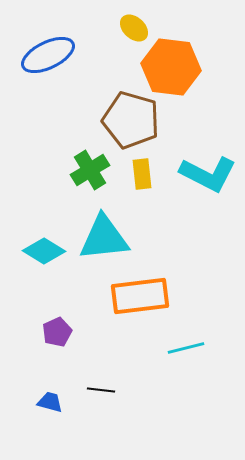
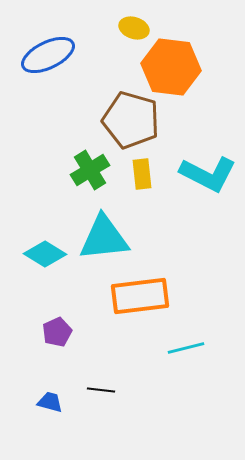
yellow ellipse: rotated 24 degrees counterclockwise
cyan diamond: moved 1 px right, 3 px down
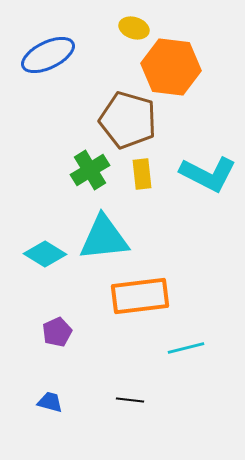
brown pentagon: moved 3 px left
black line: moved 29 px right, 10 px down
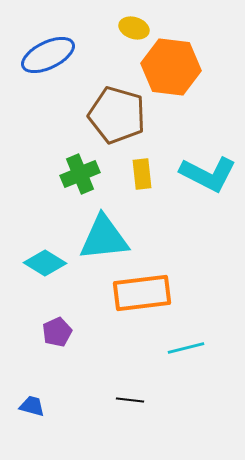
brown pentagon: moved 11 px left, 5 px up
green cross: moved 10 px left, 4 px down; rotated 9 degrees clockwise
cyan diamond: moved 9 px down
orange rectangle: moved 2 px right, 3 px up
blue trapezoid: moved 18 px left, 4 px down
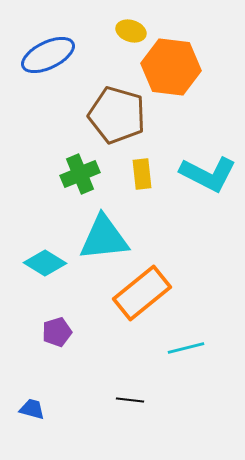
yellow ellipse: moved 3 px left, 3 px down
orange rectangle: rotated 32 degrees counterclockwise
purple pentagon: rotated 8 degrees clockwise
blue trapezoid: moved 3 px down
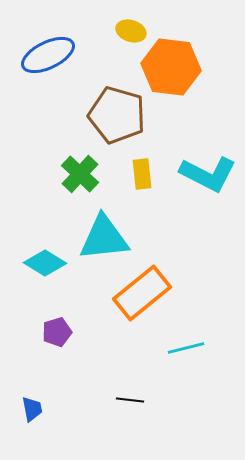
green cross: rotated 24 degrees counterclockwise
blue trapezoid: rotated 64 degrees clockwise
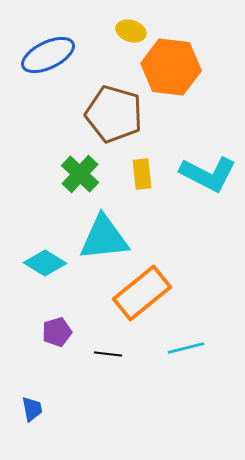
brown pentagon: moved 3 px left, 1 px up
black line: moved 22 px left, 46 px up
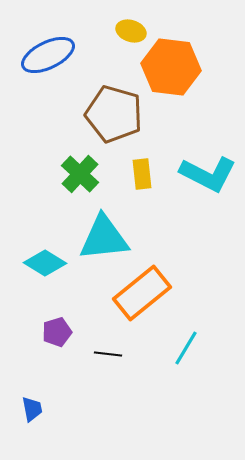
cyan line: rotated 45 degrees counterclockwise
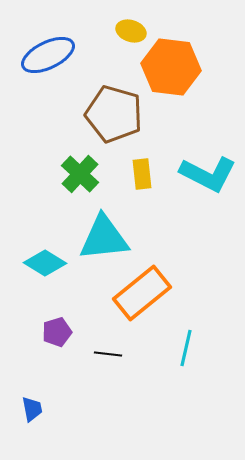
cyan line: rotated 18 degrees counterclockwise
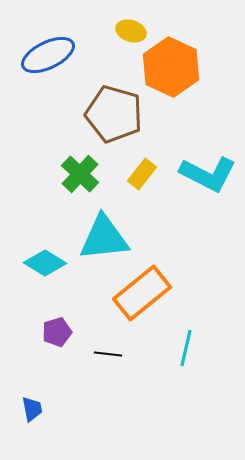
orange hexagon: rotated 18 degrees clockwise
yellow rectangle: rotated 44 degrees clockwise
